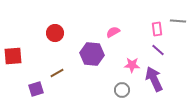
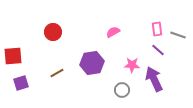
gray line: moved 14 px down; rotated 14 degrees clockwise
red circle: moved 2 px left, 1 px up
purple hexagon: moved 9 px down; rotated 15 degrees counterclockwise
purple square: moved 15 px left, 6 px up
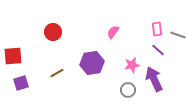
pink semicircle: rotated 24 degrees counterclockwise
pink star: rotated 14 degrees counterclockwise
gray circle: moved 6 px right
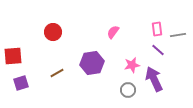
gray line: rotated 28 degrees counterclockwise
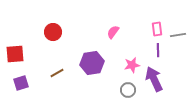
purple line: rotated 48 degrees clockwise
red square: moved 2 px right, 2 px up
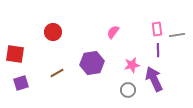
gray line: moved 1 px left
red square: rotated 12 degrees clockwise
